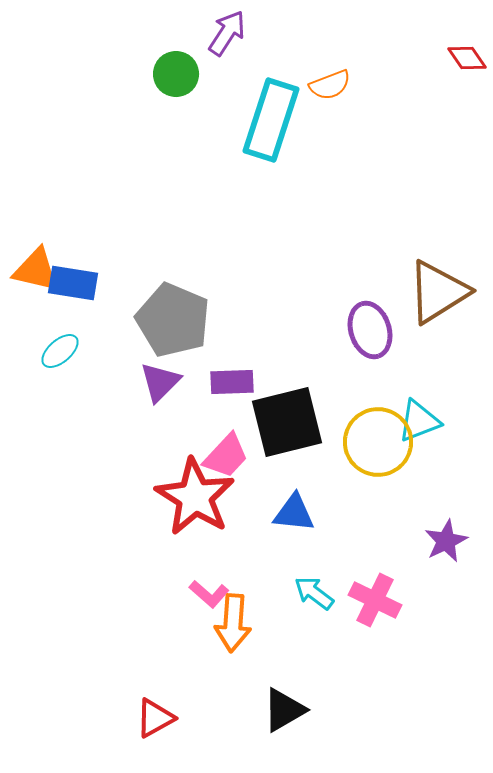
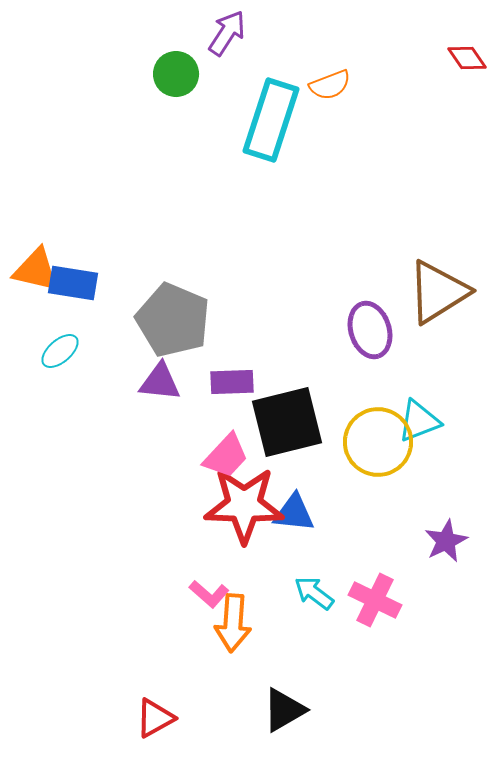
purple triangle: rotated 51 degrees clockwise
red star: moved 49 px right, 8 px down; rotated 30 degrees counterclockwise
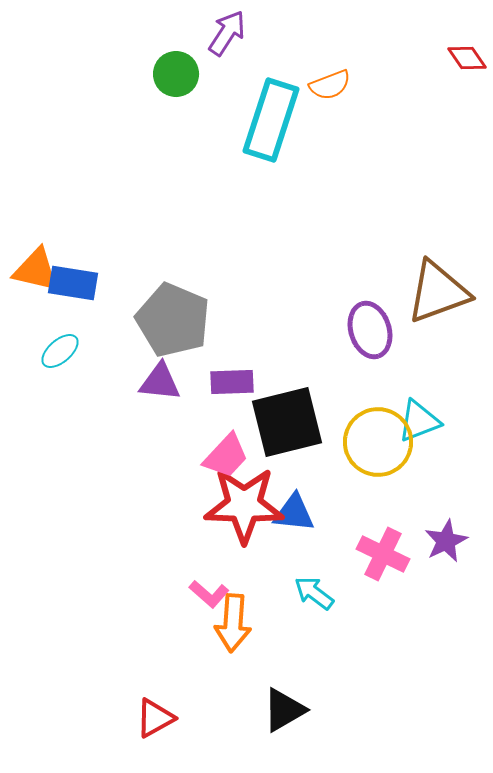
brown triangle: rotated 12 degrees clockwise
pink cross: moved 8 px right, 46 px up
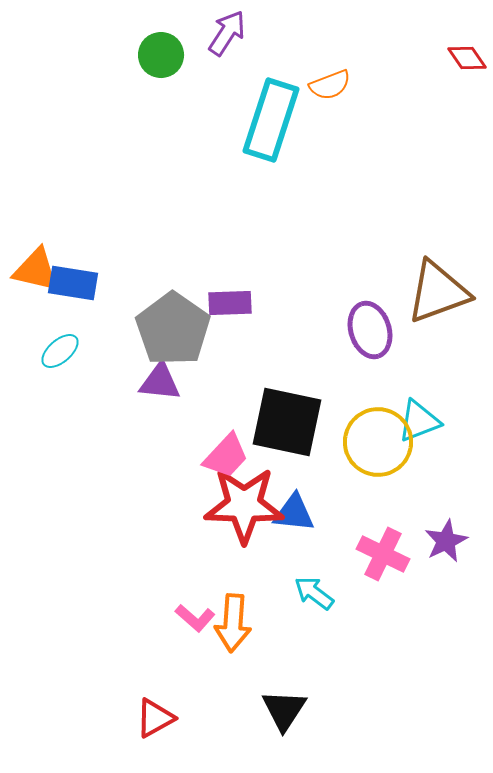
green circle: moved 15 px left, 19 px up
gray pentagon: moved 9 px down; rotated 12 degrees clockwise
purple rectangle: moved 2 px left, 79 px up
black square: rotated 26 degrees clockwise
pink L-shape: moved 14 px left, 24 px down
black triangle: rotated 27 degrees counterclockwise
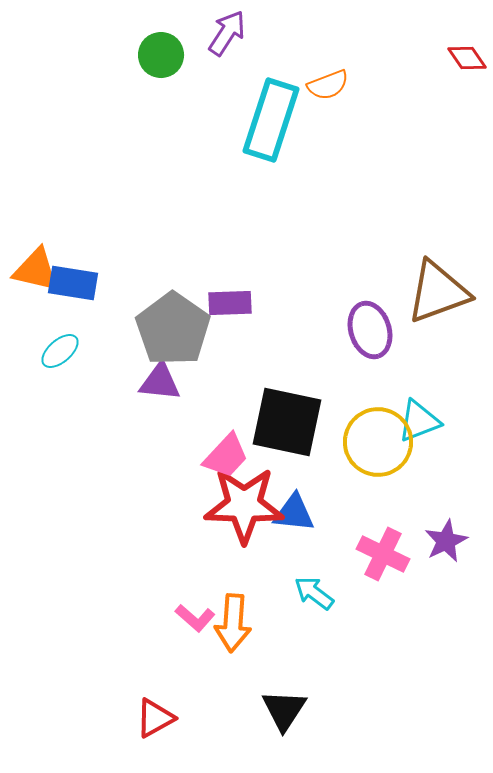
orange semicircle: moved 2 px left
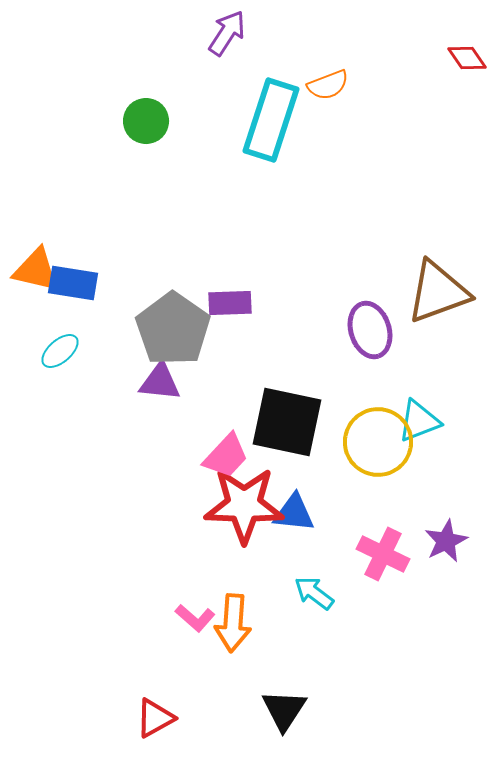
green circle: moved 15 px left, 66 px down
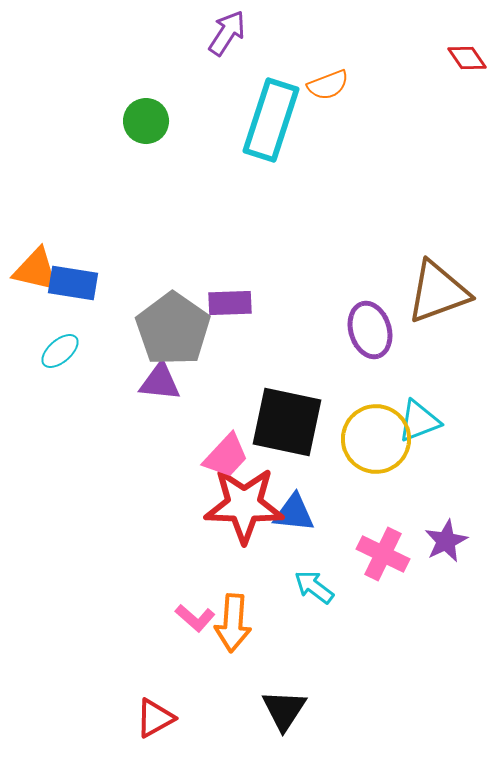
yellow circle: moved 2 px left, 3 px up
cyan arrow: moved 6 px up
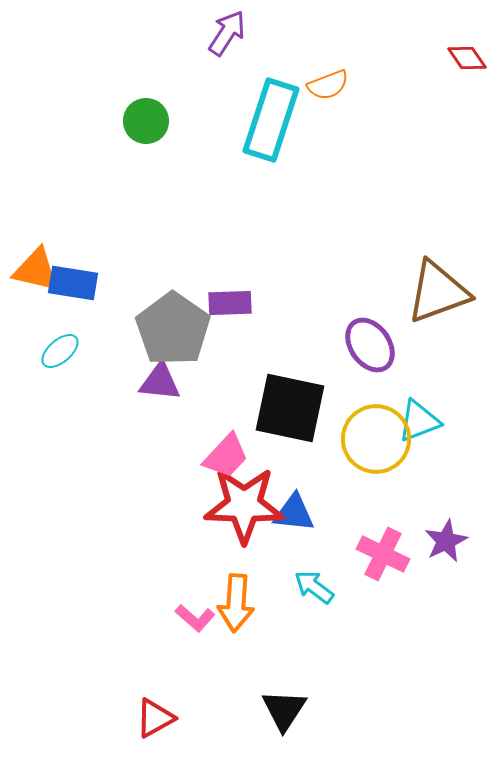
purple ellipse: moved 15 px down; rotated 18 degrees counterclockwise
black square: moved 3 px right, 14 px up
orange arrow: moved 3 px right, 20 px up
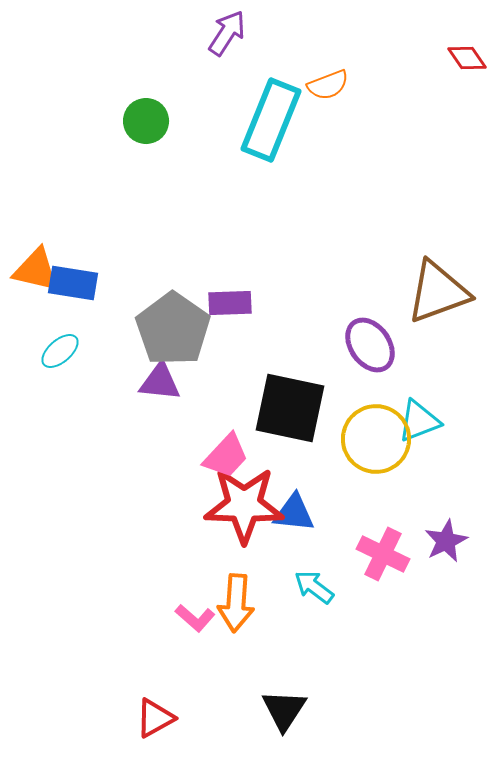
cyan rectangle: rotated 4 degrees clockwise
